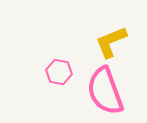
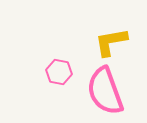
yellow L-shape: rotated 12 degrees clockwise
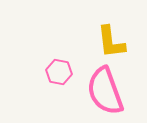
yellow L-shape: rotated 87 degrees counterclockwise
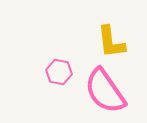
pink semicircle: rotated 15 degrees counterclockwise
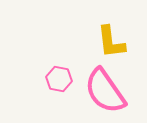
pink hexagon: moved 7 px down
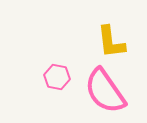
pink hexagon: moved 2 px left, 2 px up
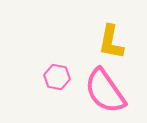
yellow L-shape: rotated 18 degrees clockwise
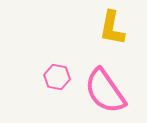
yellow L-shape: moved 1 px right, 14 px up
